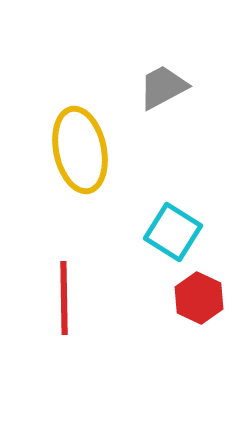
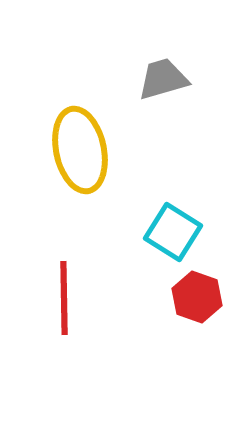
gray trapezoid: moved 8 px up; rotated 12 degrees clockwise
red hexagon: moved 2 px left, 1 px up; rotated 6 degrees counterclockwise
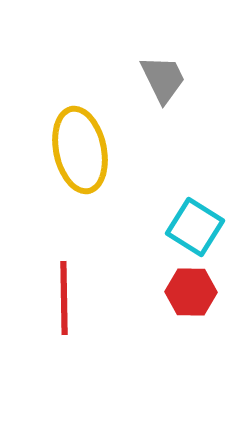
gray trapezoid: rotated 80 degrees clockwise
cyan square: moved 22 px right, 5 px up
red hexagon: moved 6 px left, 5 px up; rotated 18 degrees counterclockwise
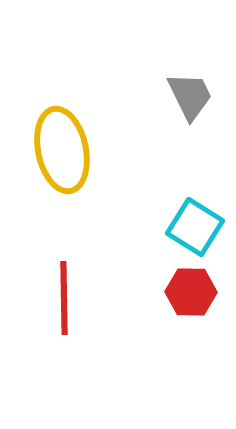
gray trapezoid: moved 27 px right, 17 px down
yellow ellipse: moved 18 px left
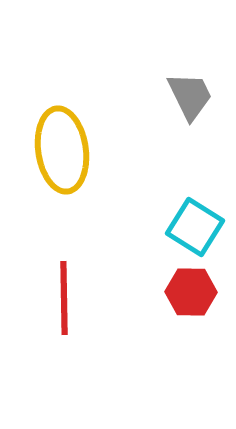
yellow ellipse: rotated 4 degrees clockwise
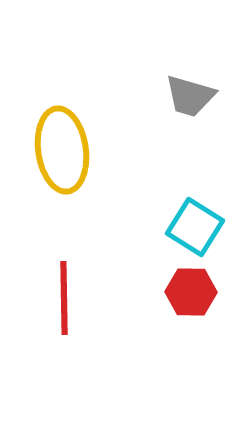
gray trapezoid: rotated 132 degrees clockwise
